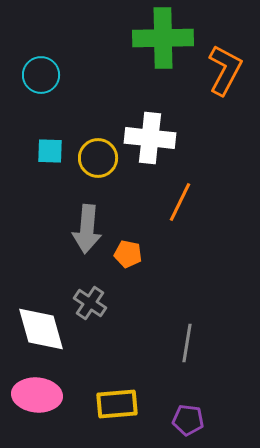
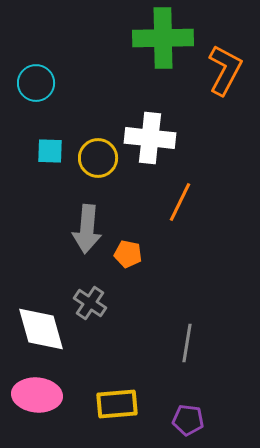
cyan circle: moved 5 px left, 8 px down
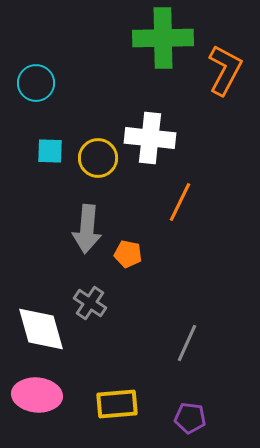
gray line: rotated 15 degrees clockwise
purple pentagon: moved 2 px right, 2 px up
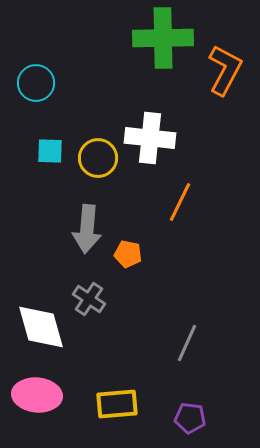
gray cross: moved 1 px left, 4 px up
white diamond: moved 2 px up
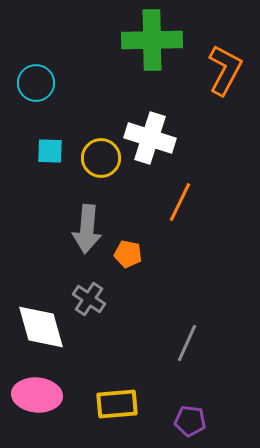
green cross: moved 11 px left, 2 px down
white cross: rotated 12 degrees clockwise
yellow circle: moved 3 px right
purple pentagon: moved 3 px down
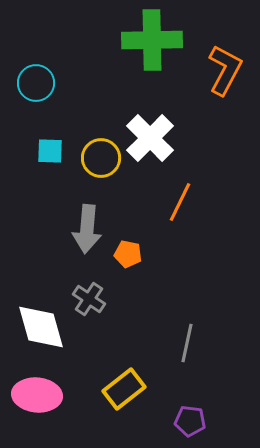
white cross: rotated 27 degrees clockwise
gray line: rotated 12 degrees counterclockwise
yellow rectangle: moved 7 px right, 15 px up; rotated 33 degrees counterclockwise
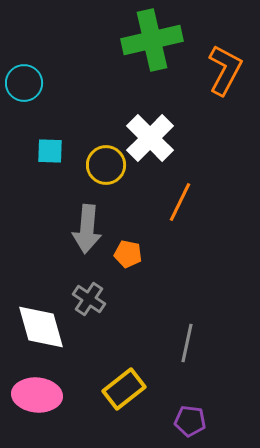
green cross: rotated 12 degrees counterclockwise
cyan circle: moved 12 px left
yellow circle: moved 5 px right, 7 px down
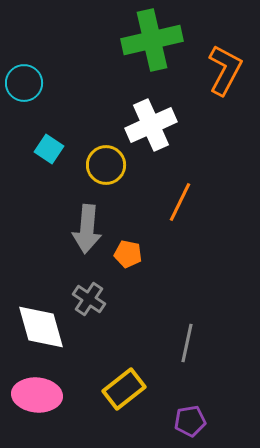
white cross: moved 1 px right, 13 px up; rotated 21 degrees clockwise
cyan square: moved 1 px left, 2 px up; rotated 32 degrees clockwise
purple pentagon: rotated 16 degrees counterclockwise
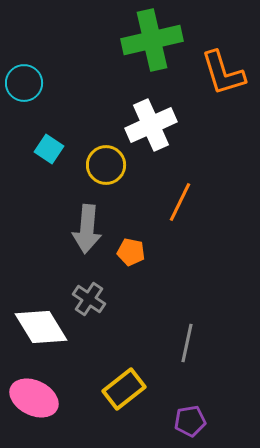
orange L-shape: moved 2 px left, 3 px down; rotated 135 degrees clockwise
orange pentagon: moved 3 px right, 2 px up
white diamond: rotated 16 degrees counterclockwise
pink ellipse: moved 3 px left, 3 px down; rotated 21 degrees clockwise
